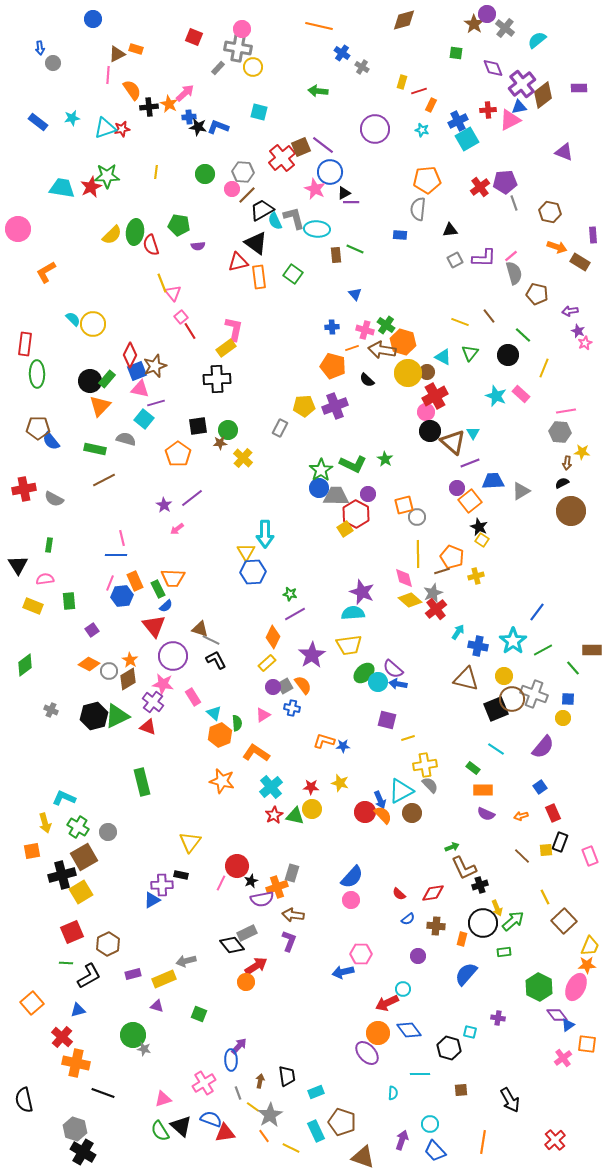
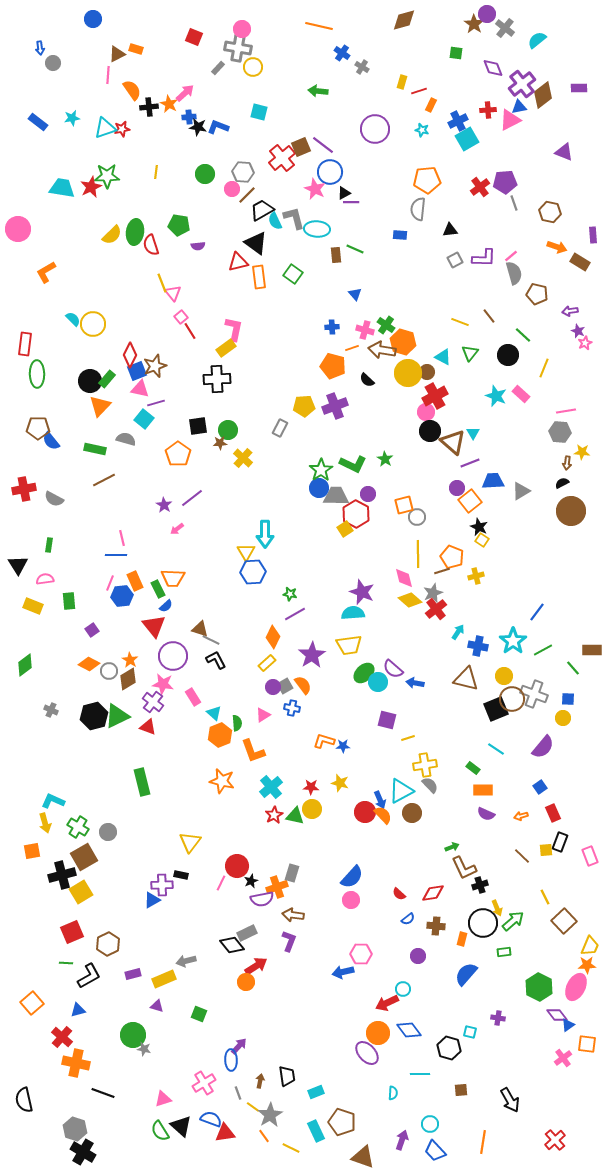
blue arrow at (398, 684): moved 17 px right, 1 px up
orange L-shape at (256, 753): moved 3 px left, 2 px up; rotated 144 degrees counterclockwise
cyan L-shape at (64, 798): moved 11 px left, 3 px down
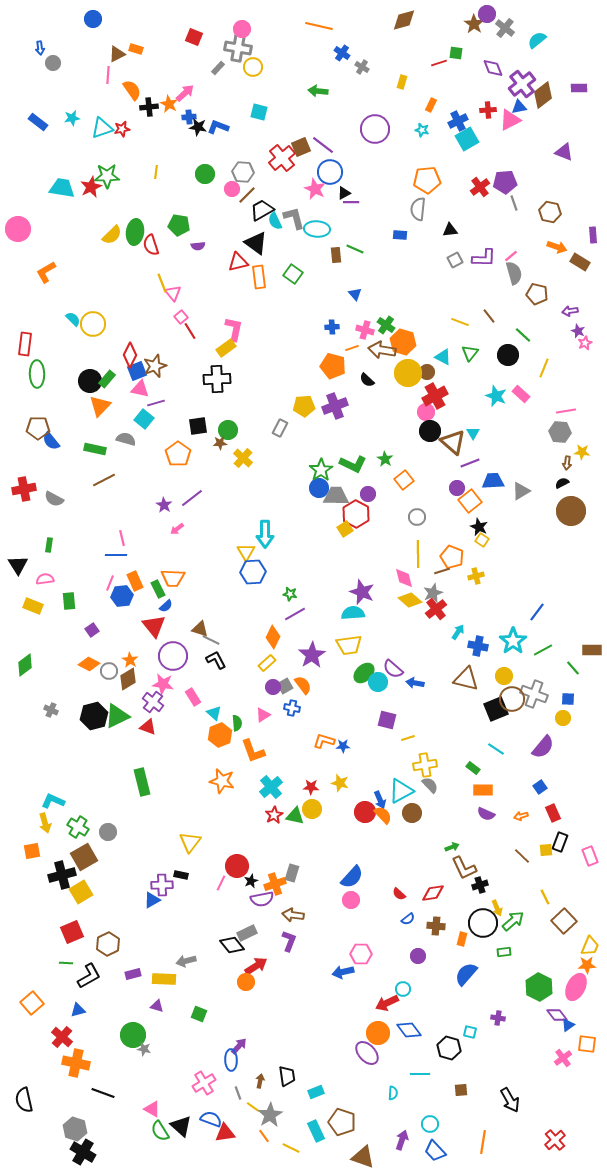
red line at (419, 91): moved 20 px right, 28 px up
cyan triangle at (105, 128): moved 3 px left
orange square at (404, 505): moved 25 px up; rotated 24 degrees counterclockwise
orange cross at (277, 887): moved 2 px left, 3 px up
yellow rectangle at (164, 979): rotated 25 degrees clockwise
pink triangle at (163, 1099): moved 11 px left, 10 px down; rotated 48 degrees clockwise
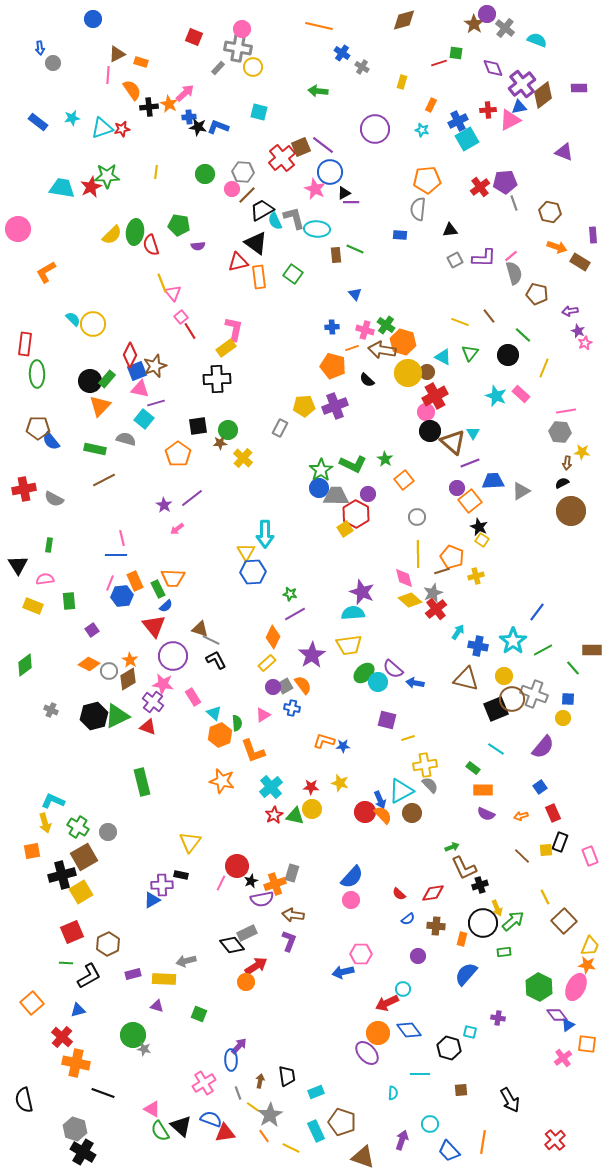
cyan semicircle at (537, 40): rotated 60 degrees clockwise
orange rectangle at (136, 49): moved 5 px right, 13 px down
orange star at (587, 965): rotated 12 degrees clockwise
blue trapezoid at (435, 1151): moved 14 px right
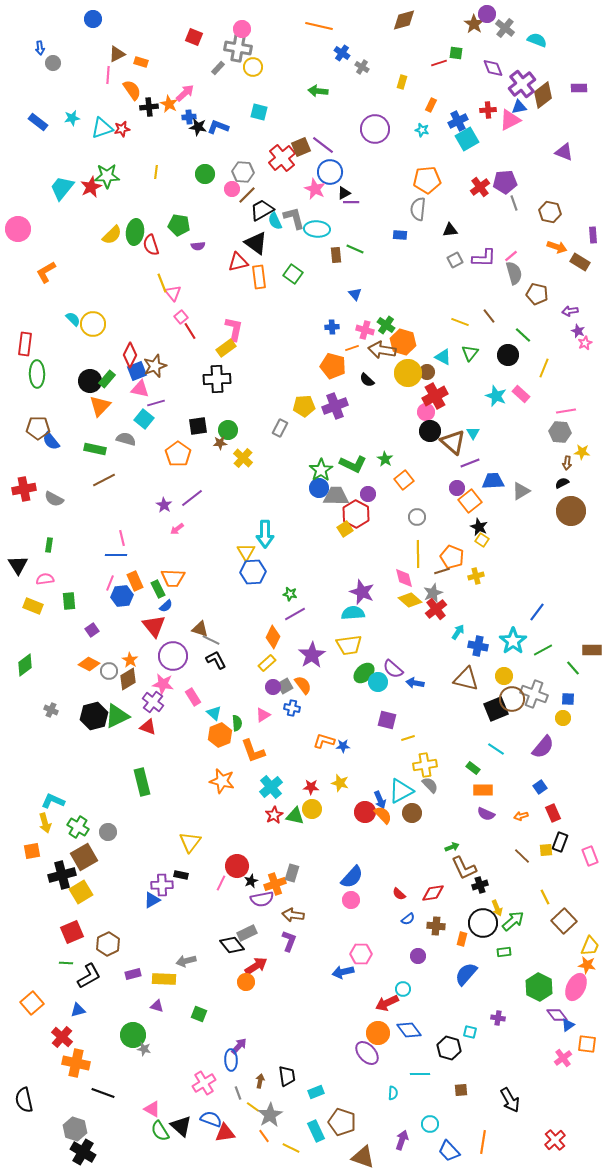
cyan trapezoid at (62, 188): rotated 60 degrees counterclockwise
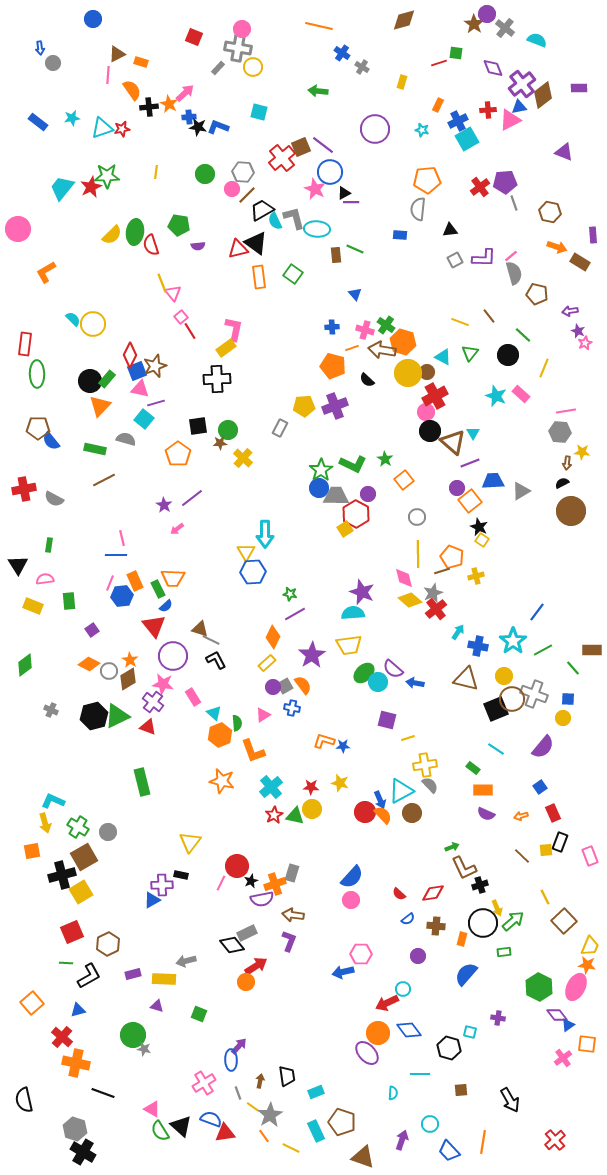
orange rectangle at (431, 105): moved 7 px right
red triangle at (238, 262): moved 13 px up
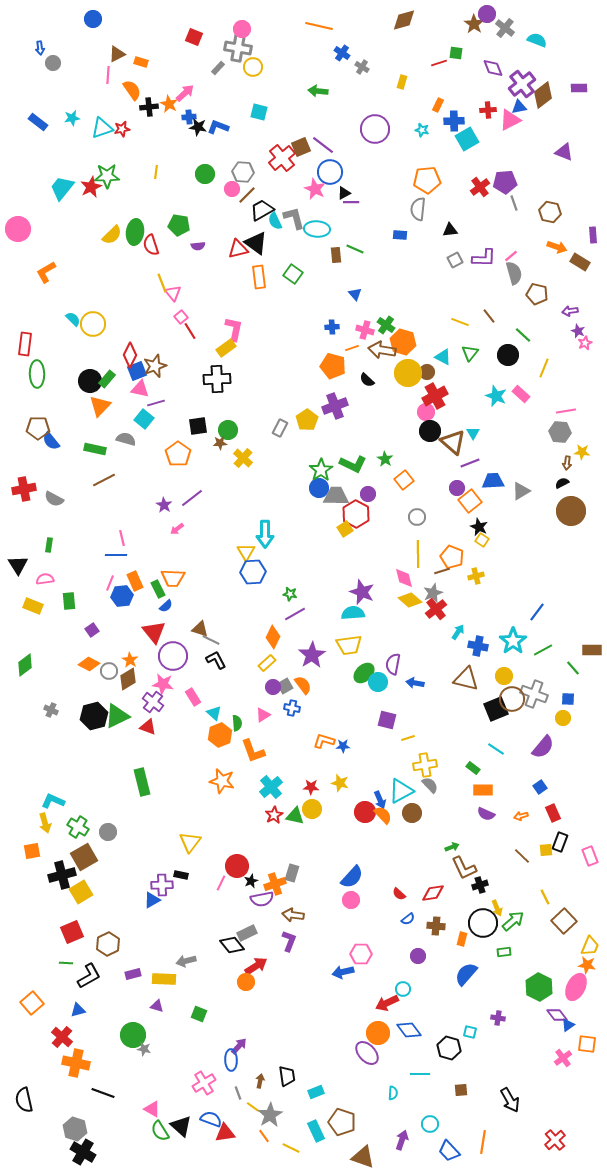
blue cross at (458, 121): moved 4 px left; rotated 24 degrees clockwise
yellow pentagon at (304, 406): moved 3 px right, 14 px down; rotated 30 degrees counterclockwise
red triangle at (154, 626): moved 6 px down
purple semicircle at (393, 669): moved 5 px up; rotated 60 degrees clockwise
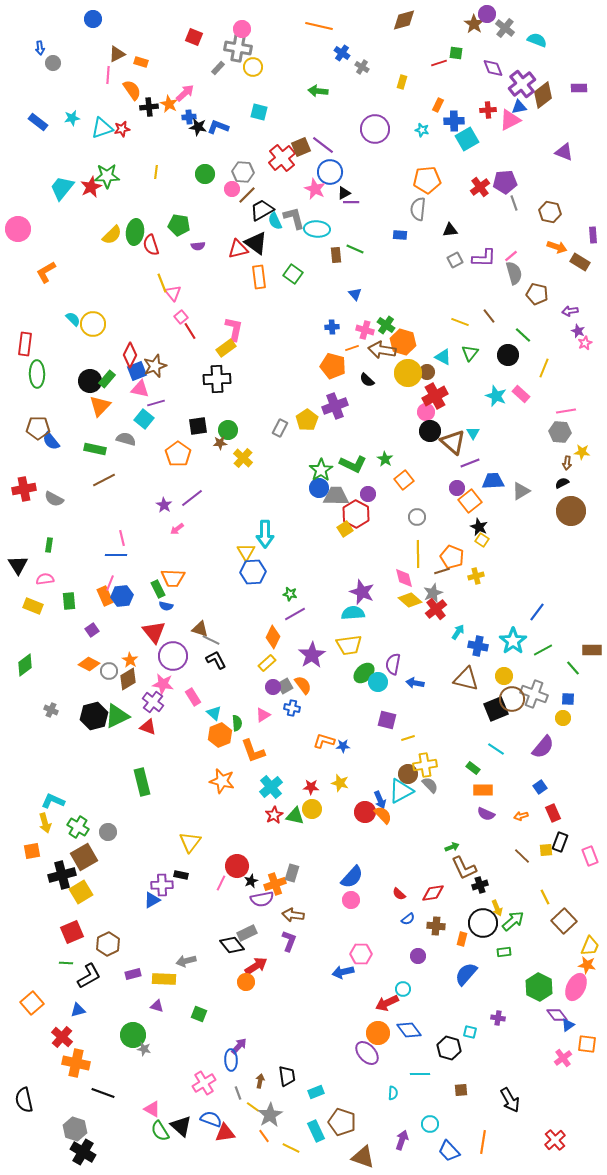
orange rectangle at (135, 581): moved 30 px left, 15 px down
blue semicircle at (166, 606): rotated 56 degrees clockwise
brown circle at (412, 813): moved 4 px left, 39 px up
